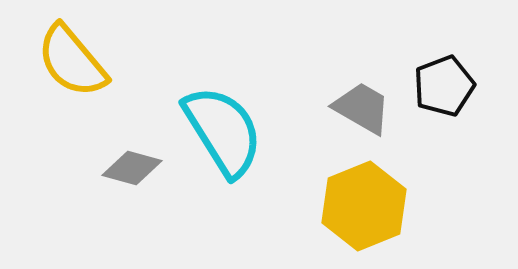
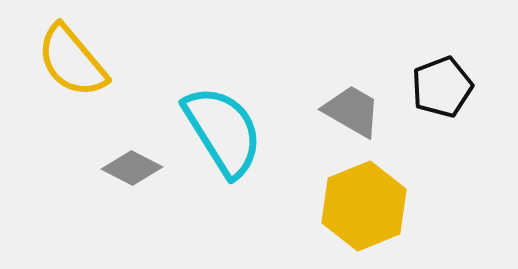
black pentagon: moved 2 px left, 1 px down
gray trapezoid: moved 10 px left, 3 px down
gray diamond: rotated 12 degrees clockwise
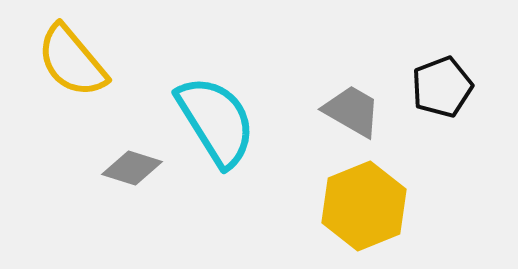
cyan semicircle: moved 7 px left, 10 px up
gray diamond: rotated 10 degrees counterclockwise
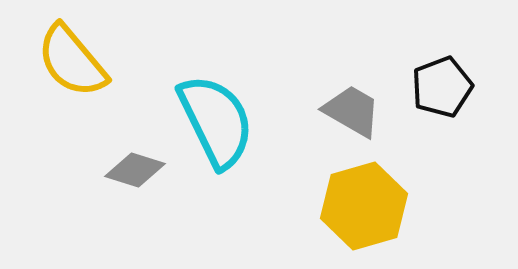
cyan semicircle: rotated 6 degrees clockwise
gray diamond: moved 3 px right, 2 px down
yellow hexagon: rotated 6 degrees clockwise
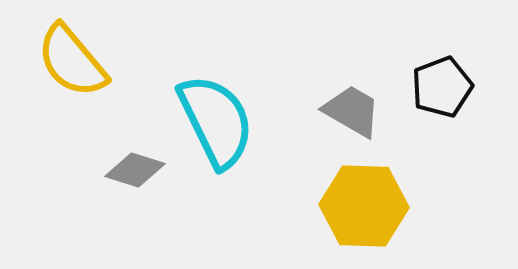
yellow hexagon: rotated 18 degrees clockwise
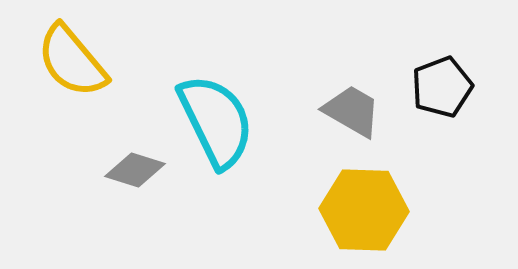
yellow hexagon: moved 4 px down
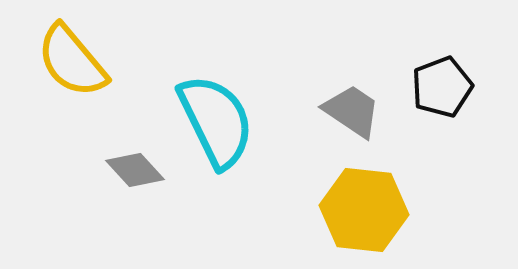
gray trapezoid: rotated 4 degrees clockwise
gray diamond: rotated 30 degrees clockwise
yellow hexagon: rotated 4 degrees clockwise
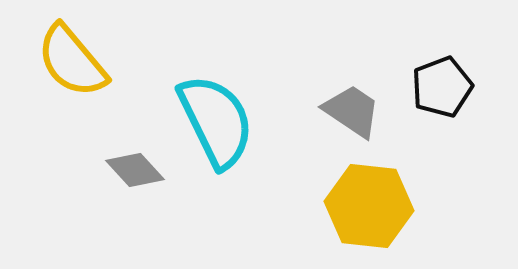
yellow hexagon: moved 5 px right, 4 px up
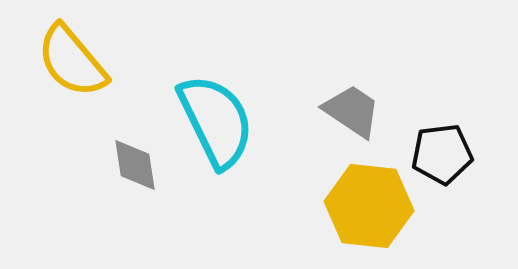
black pentagon: moved 67 px down; rotated 14 degrees clockwise
gray diamond: moved 5 px up; rotated 34 degrees clockwise
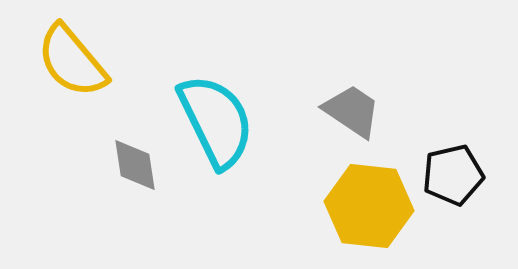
black pentagon: moved 11 px right, 21 px down; rotated 6 degrees counterclockwise
